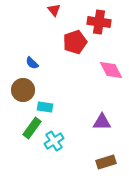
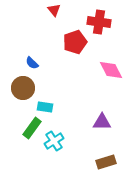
brown circle: moved 2 px up
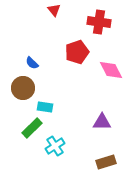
red pentagon: moved 2 px right, 10 px down
green rectangle: rotated 10 degrees clockwise
cyan cross: moved 1 px right, 5 px down
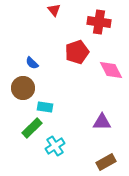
brown rectangle: rotated 12 degrees counterclockwise
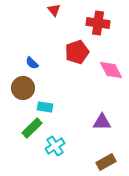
red cross: moved 1 px left, 1 px down
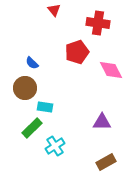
brown circle: moved 2 px right
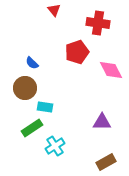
green rectangle: rotated 10 degrees clockwise
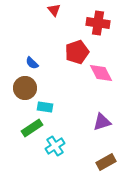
pink diamond: moved 10 px left, 3 px down
purple triangle: rotated 18 degrees counterclockwise
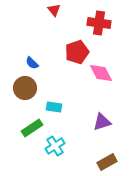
red cross: moved 1 px right
cyan rectangle: moved 9 px right
brown rectangle: moved 1 px right
